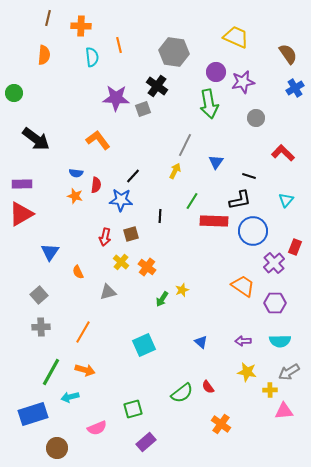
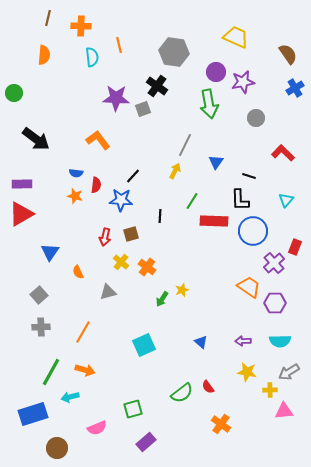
black L-shape at (240, 200): rotated 100 degrees clockwise
orange trapezoid at (243, 286): moved 6 px right, 1 px down
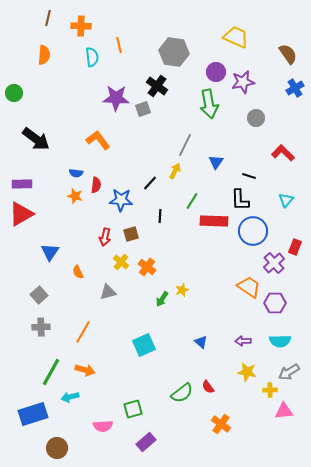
black line at (133, 176): moved 17 px right, 7 px down
pink semicircle at (97, 428): moved 6 px right, 2 px up; rotated 18 degrees clockwise
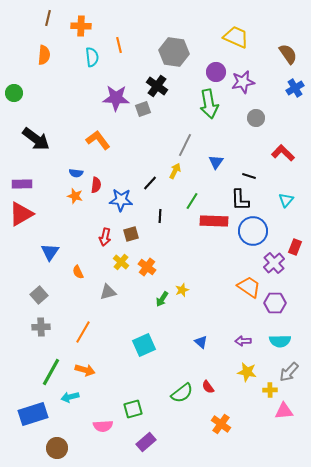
gray arrow at (289, 372): rotated 15 degrees counterclockwise
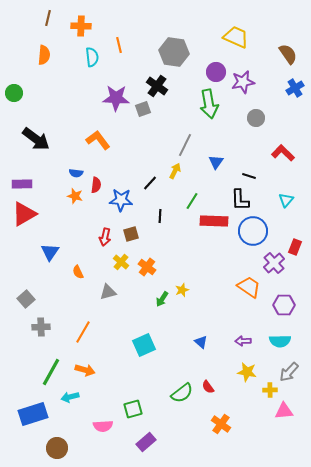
red triangle at (21, 214): moved 3 px right
gray square at (39, 295): moved 13 px left, 4 px down
purple hexagon at (275, 303): moved 9 px right, 2 px down
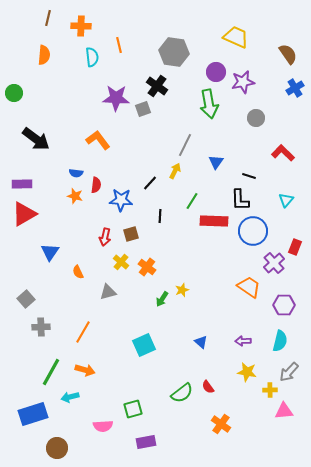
cyan semicircle at (280, 341): rotated 75 degrees counterclockwise
purple rectangle at (146, 442): rotated 30 degrees clockwise
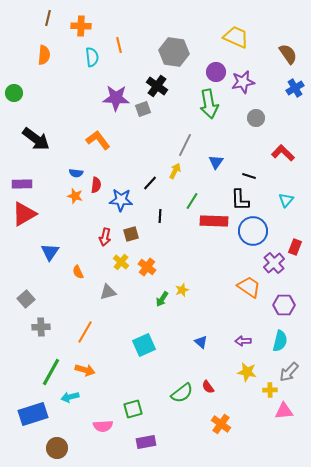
orange line at (83, 332): moved 2 px right
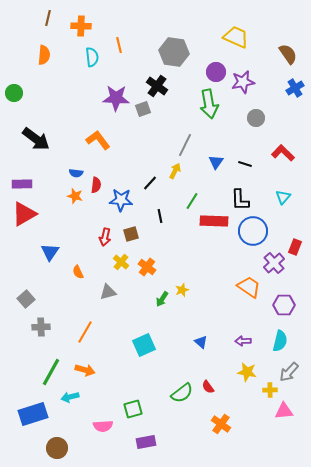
black line at (249, 176): moved 4 px left, 12 px up
cyan triangle at (286, 200): moved 3 px left, 3 px up
black line at (160, 216): rotated 16 degrees counterclockwise
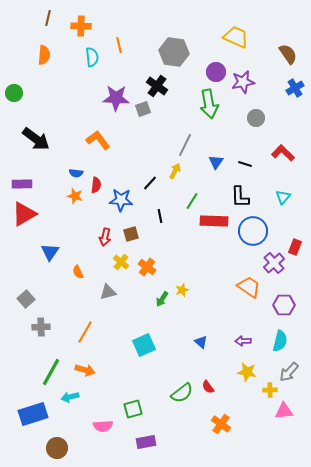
black L-shape at (240, 200): moved 3 px up
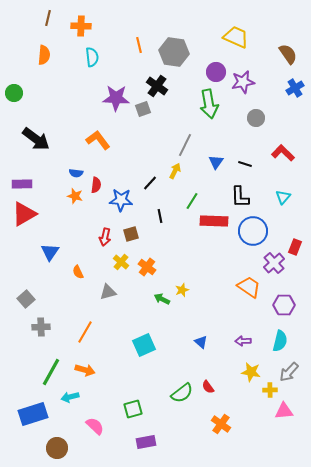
orange line at (119, 45): moved 20 px right
green arrow at (162, 299): rotated 84 degrees clockwise
yellow star at (247, 372): moved 4 px right
pink semicircle at (103, 426): moved 8 px left; rotated 132 degrees counterclockwise
